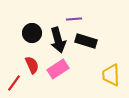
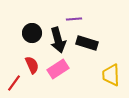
black rectangle: moved 1 px right, 2 px down
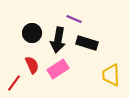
purple line: rotated 28 degrees clockwise
black arrow: rotated 25 degrees clockwise
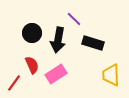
purple line: rotated 21 degrees clockwise
black rectangle: moved 6 px right
pink rectangle: moved 2 px left, 5 px down
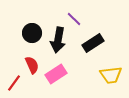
black rectangle: rotated 50 degrees counterclockwise
yellow trapezoid: rotated 95 degrees counterclockwise
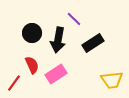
yellow trapezoid: moved 1 px right, 5 px down
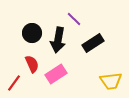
red semicircle: moved 1 px up
yellow trapezoid: moved 1 px left, 1 px down
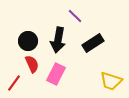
purple line: moved 1 px right, 3 px up
black circle: moved 4 px left, 8 px down
pink rectangle: rotated 30 degrees counterclockwise
yellow trapezoid: rotated 25 degrees clockwise
